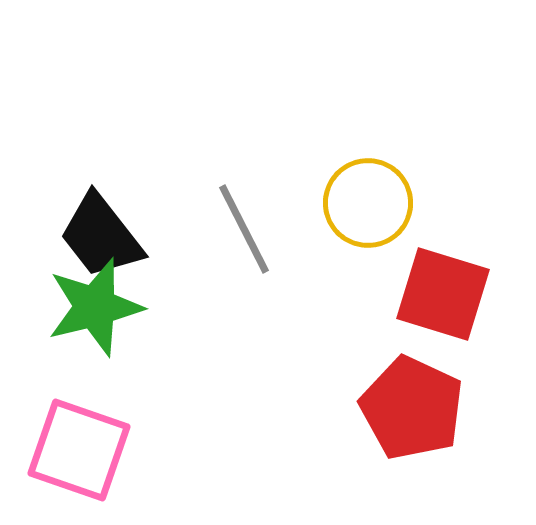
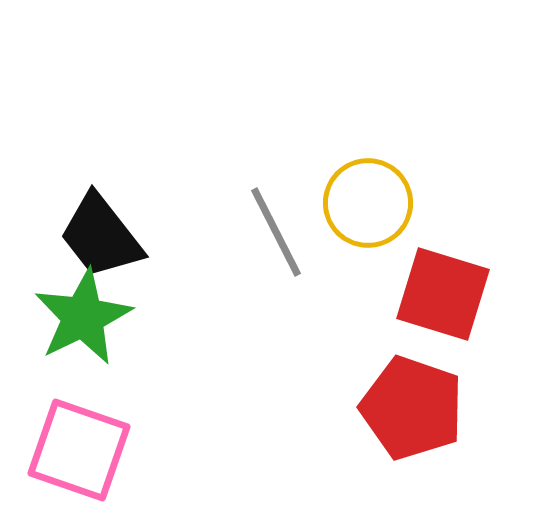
gray line: moved 32 px right, 3 px down
green star: moved 12 px left, 10 px down; rotated 12 degrees counterclockwise
red pentagon: rotated 6 degrees counterclockwise
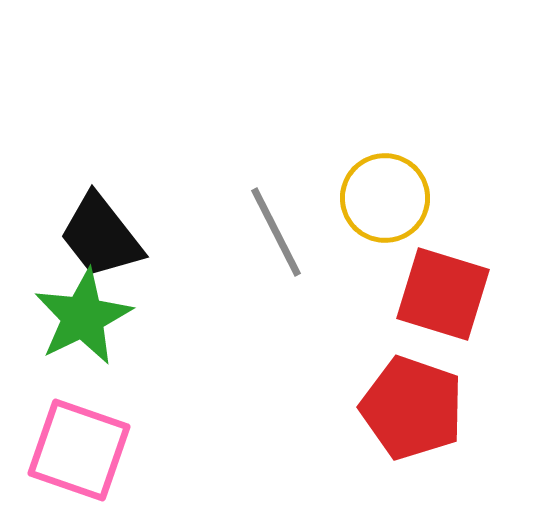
yellow circle: moved 17 px right, 5 px up
